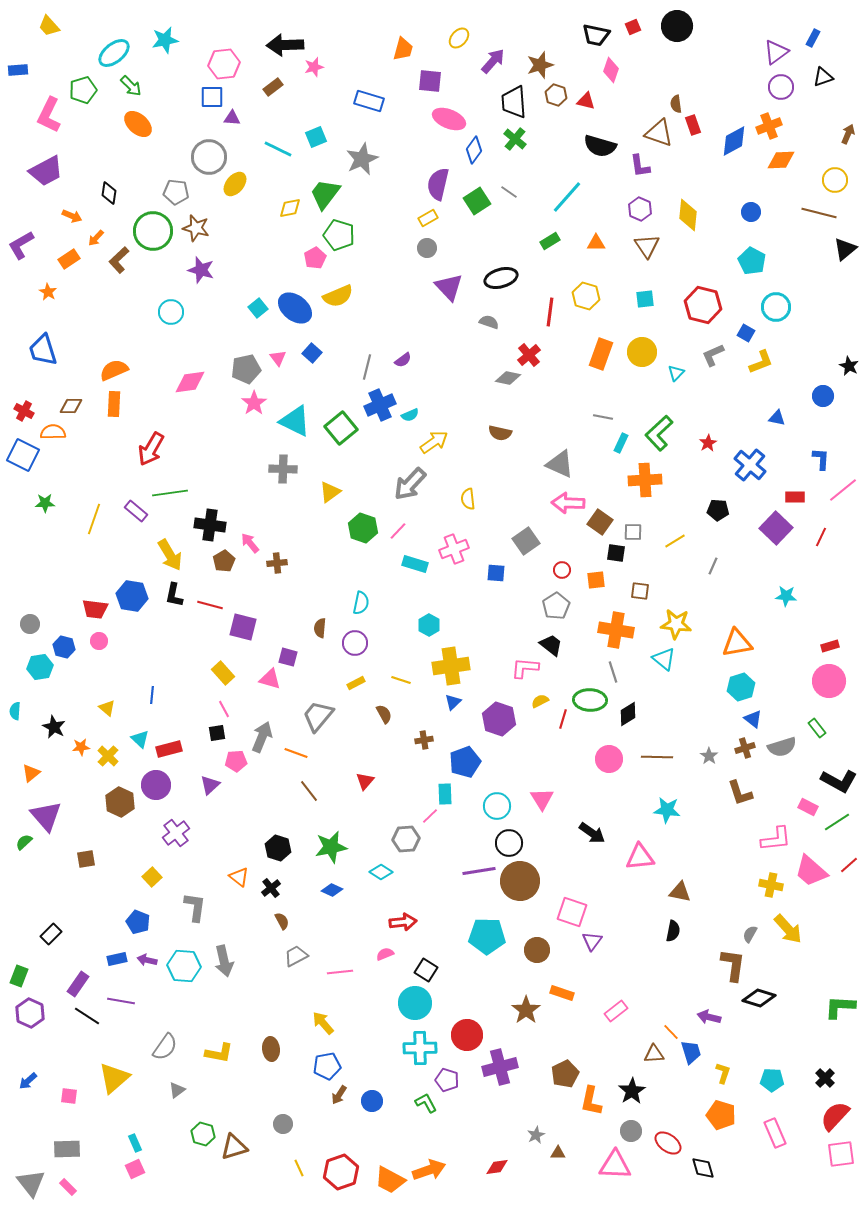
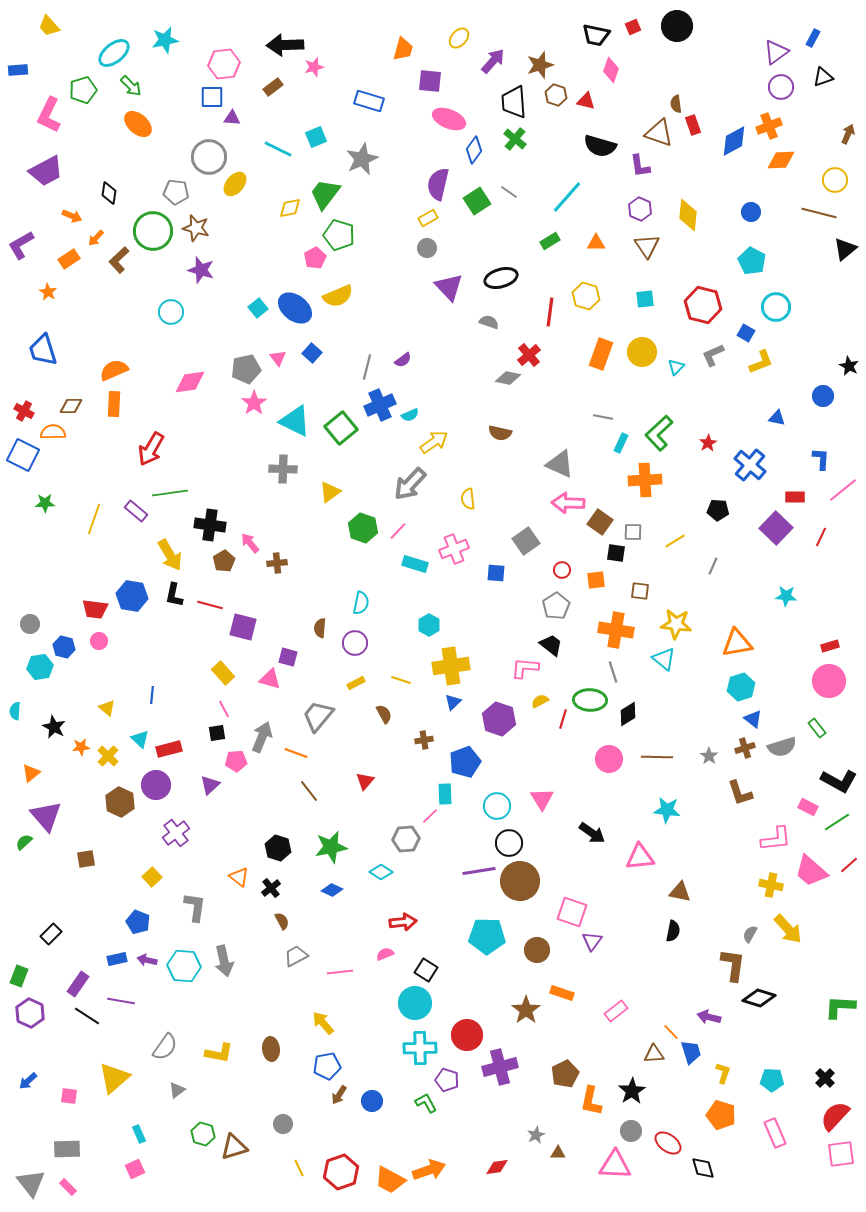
cyan triangle at (676, 373): moved 6 px up
cyan rectangle at (135, 1143): moved 4 px right, 9 px up
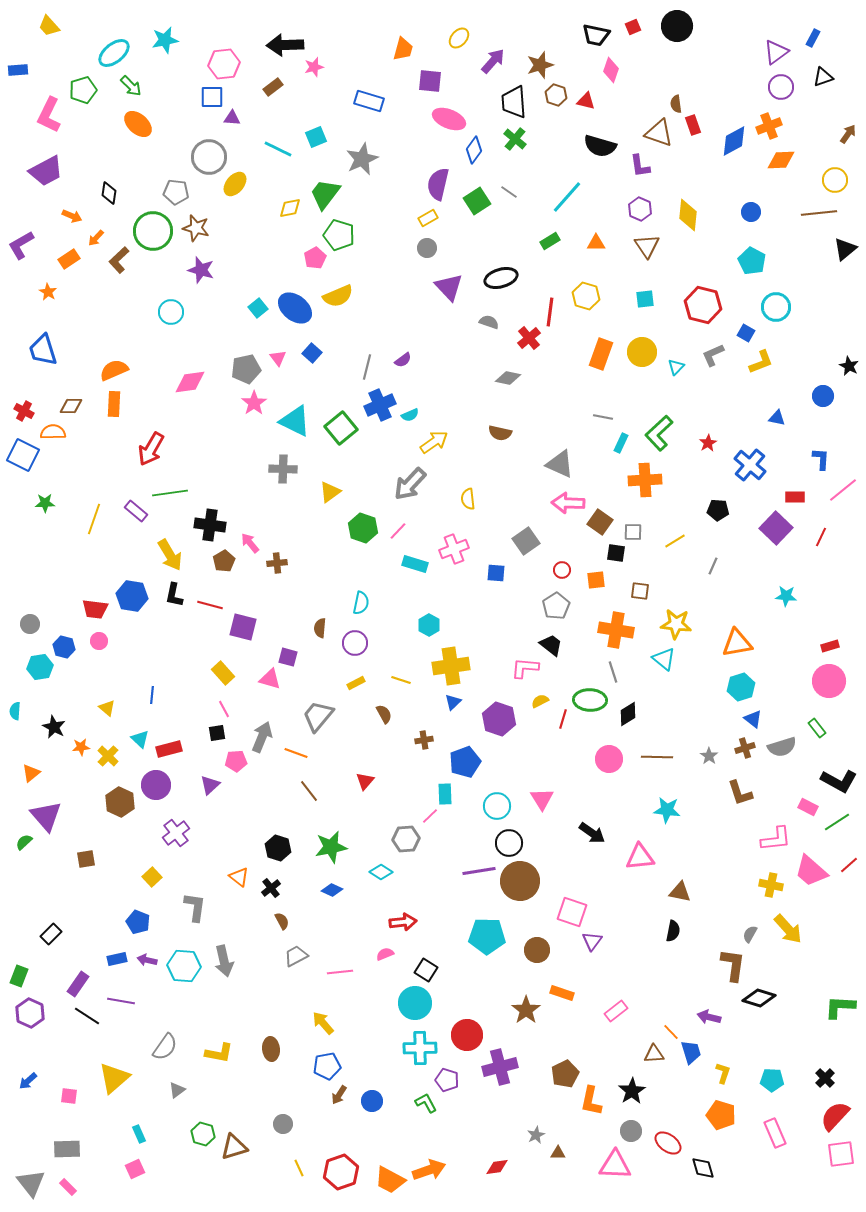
brown arrow at (848, 134): rotated 12 degrees clockwise
brown line at (819, 213): rotated 20 degrees counterclockwise
red cross at (529, 355): moved 17 px up
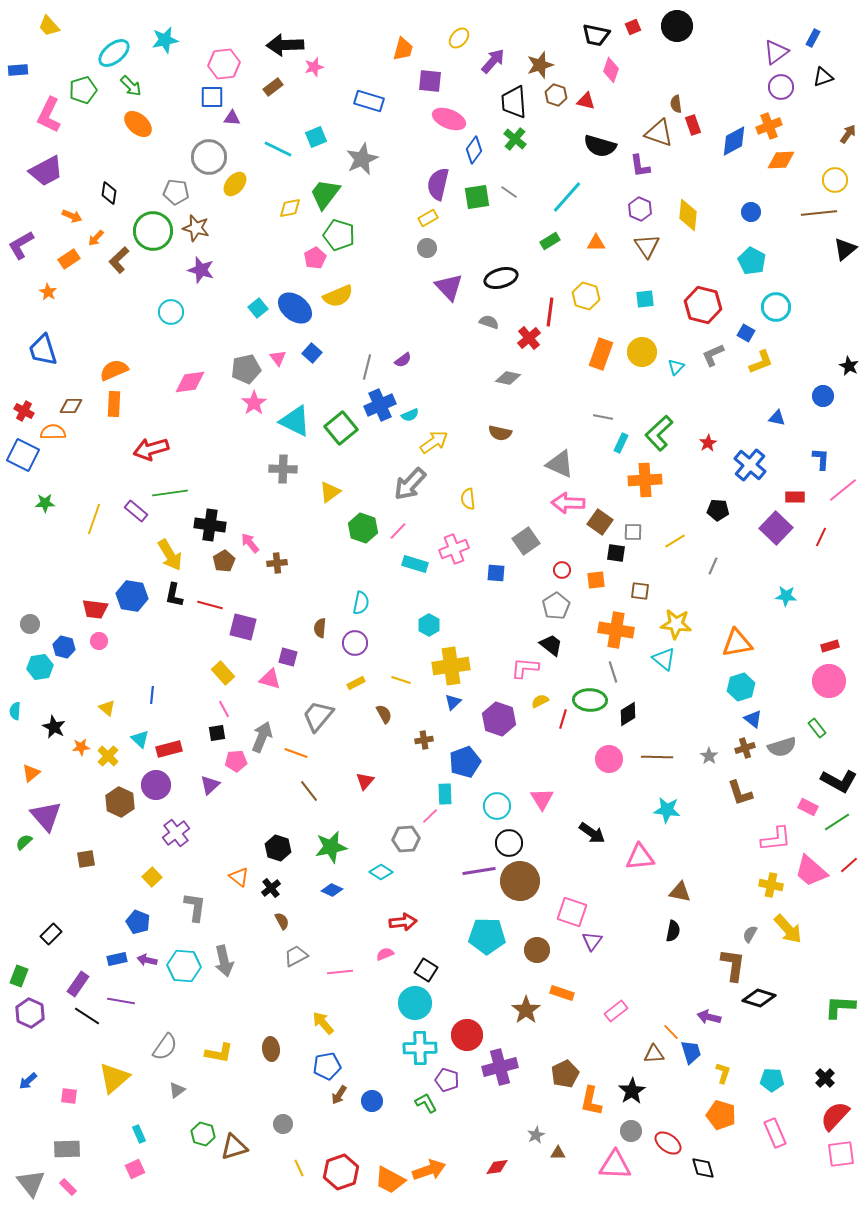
green square at (477, 201): moved 4 px up; rotated 24 degrees clockwise
red arrow at (151, 449): rotated 44 degrees clockwise
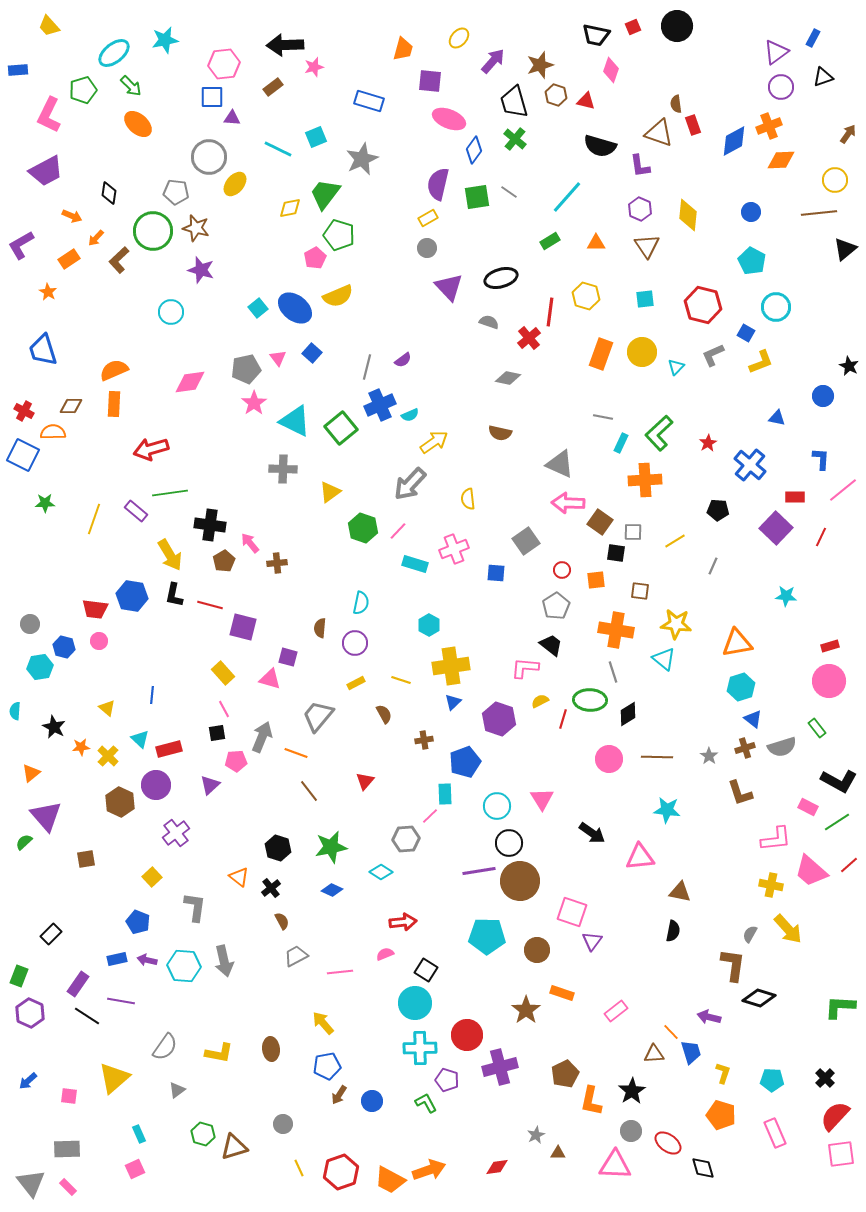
black trapezoid at (514, 102): rotated 12 degrees counterclockwise
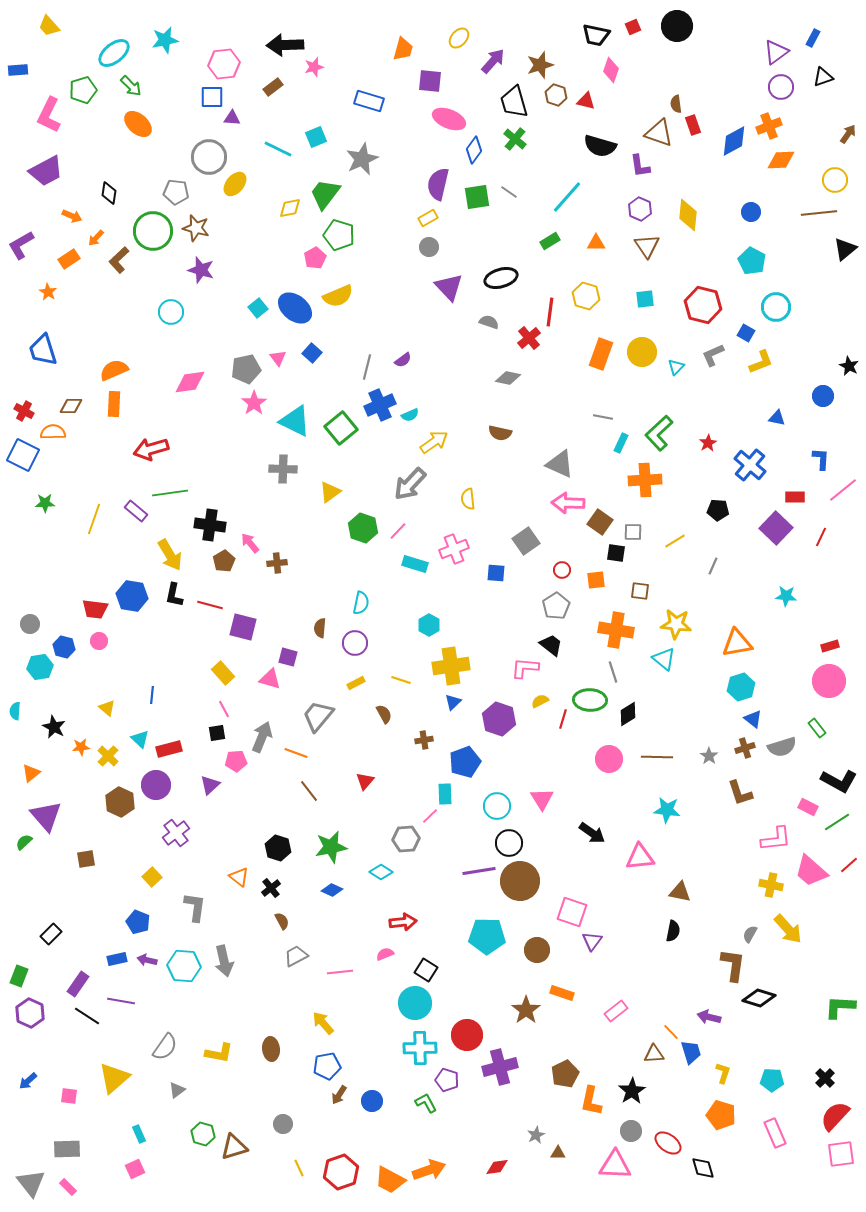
gray circle at (427, 248): moved 2 px right, 1 px up
